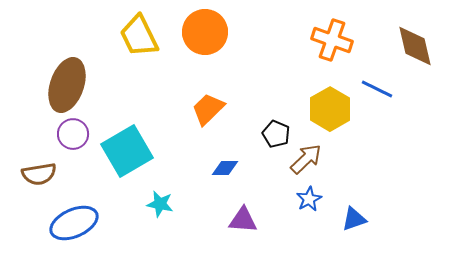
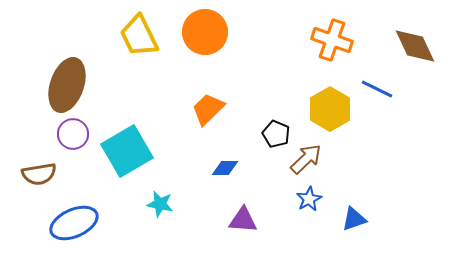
brown diamond: rotated 12 degrees counterclockwise
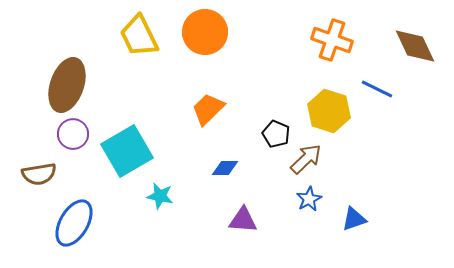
yellow hexagon: moved 1 px left, 2 px down; rotated 12 degrees counterclockwise
cyan star: moved 8 px up
blue ellipse: rotated 36 degrees counterclockwise
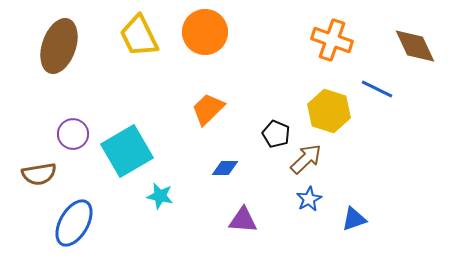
brown ellipse: moved 8 px left, 39 px up
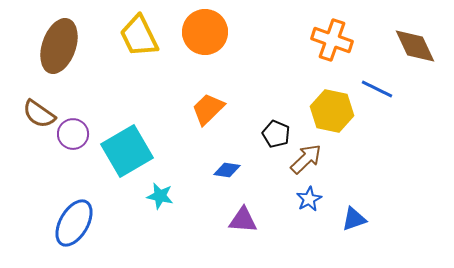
yellow hexagon: moved 3 px right; rotated 6 degrees counterclockwise
blue diamond: moved 2 px right, 2 px down; rotated 8 degrees clockwise
brown semicircle: moved 60 px up; rotated 44 degrees clockwise
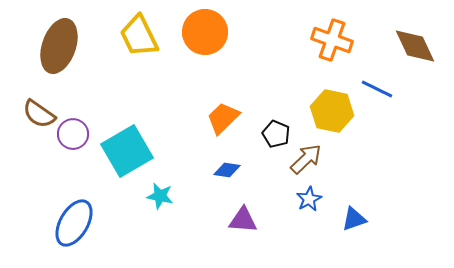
orange trapezoid: moved 15 px right, 9 px down
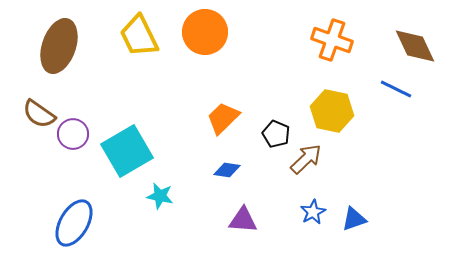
blue line: moved 19 px right
blue star: moved 4 px right, 13 px down
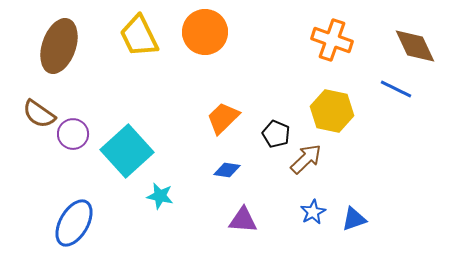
cyan square: rotated 12 degrees counterclockwise
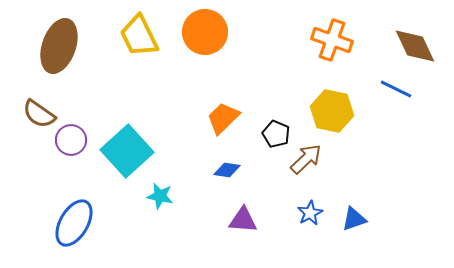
purple circle: moved 2 px left, 6 px down
blue star: moved 3 px left, 1 px down
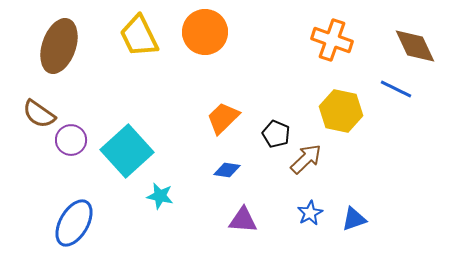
yellow hexagon: moved 9 px right
